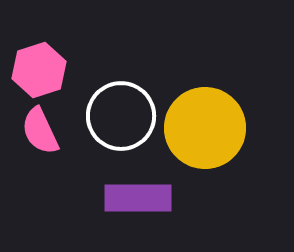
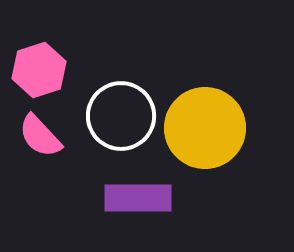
pink semicircle: moved 5 px down; rotated 18 degrees counterclockwise
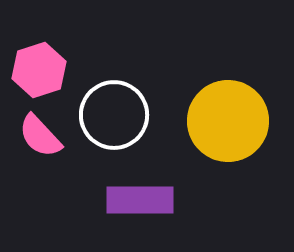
white circle: moved 7 px left, 1 px up
yellow circle: moved 23 px right, 7 px up
purple rectangle: moved 2 px right, 2 px down
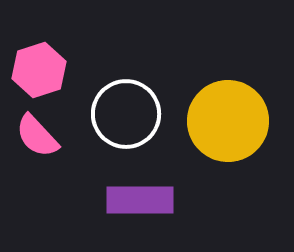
white circle: moved 12 px right, 1 px up
pink semicircle: moved 3 px left
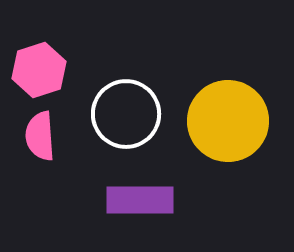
pink semicircle: moved 3 px right; rotated 39 degrees clockwise
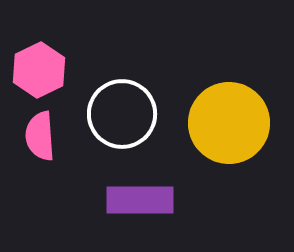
pink hexagon: rotated 8 degrees counterclockwise
white circle: moved 4 px left
yellow circle: moved 1 px right, 2 px down
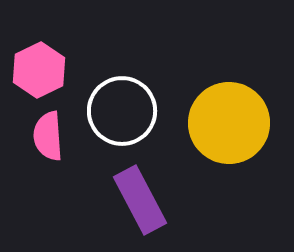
white circle: moved 3 px up
pink semicircle: moved 8 px right
purple rectangle: rotated 62 degrees clockwise
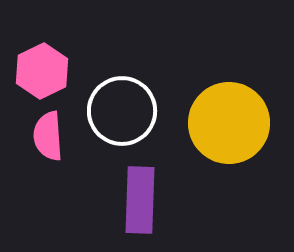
pink hexagon: moved 3 px right, 1 px down
purple rectangle: rotated 30 degrees clockwise
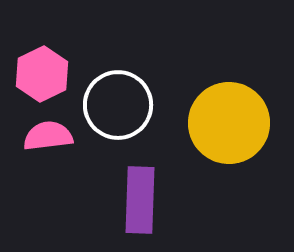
pink hexagon: moved 3 px down
white circle: moved 4 px left, 6 px up
pink semicircle: rotated 87 degrees clockwise
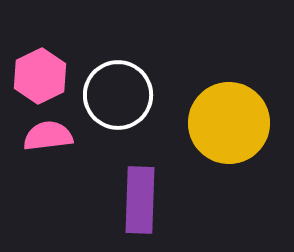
pink hexagon: moved 2 px left, 2 px down
white circle: moved 10 px up
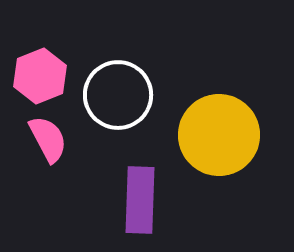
pink hexagon: rotated 4 degrees clockwise
yellow circle: moved 10 px left, 12 px down
pink semicircle: moved 3 px down; rotated 69 degrees clockwise
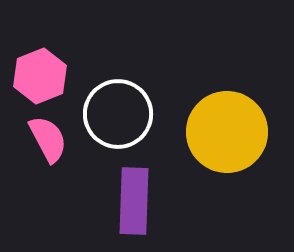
white circle: moved 19 px down
yellow circle: moved 8 px right, 3 px up
purple rectangle: moved 6 px left, 1 px down
